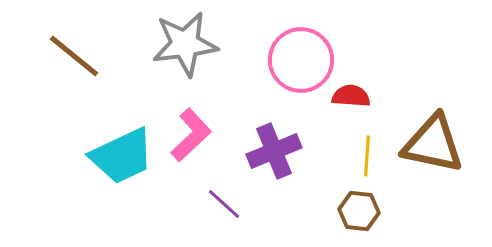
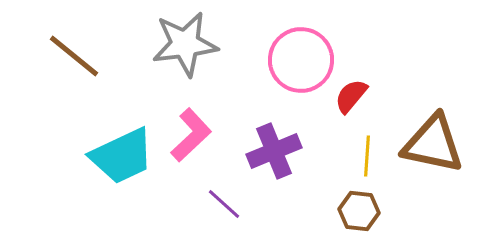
red semicircle: rotated 54 degrees counterclockwise
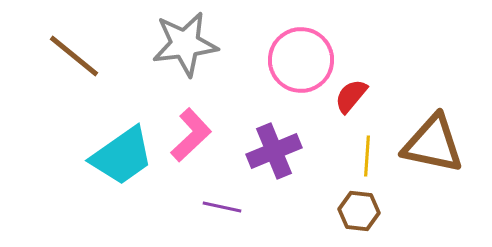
cyan trapezoid: rotated 10 degrees counterclockwise
purple line: moved 2 px left, 3 px down; rotated 30 degrees counterclockwise
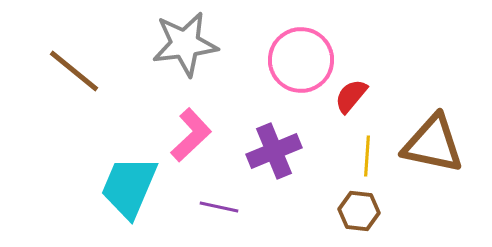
brown line: moved 15 px down
cyan trapezoid: moved 7 px right, 31 px down; rotated 148 degrees clockwise
purple line: moved 3 px left
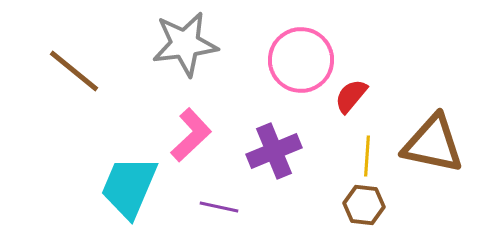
brown hexagon: moved 5 px right, 6 px up
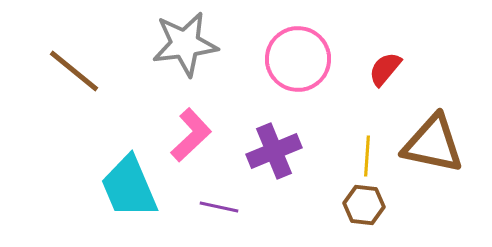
pink circle: moved 3 px left, 1 px up
red semicircle: moved 34 px right, 27 px up
cyan trapezoid: rotated 46 degrees counterclockwise
